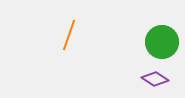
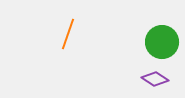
orange line: moved 1 px left, 1 px up
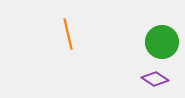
orange line: rotated 32 degrees counterclockwise
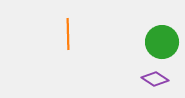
orange line: rotated 12 degrees clockwise
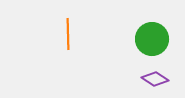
green circle: moved 10 px left, 3 px up
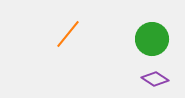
orange line: rotated 40 degrees clockwise
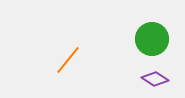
orange line: moved 26 px down
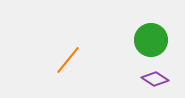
green circle: moved 1 px left, 1 px down
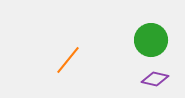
purple diamond: rotated 20 degrees counterclockwise
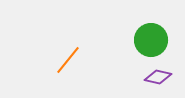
purple diamond: moved 3 px right, 2 px up
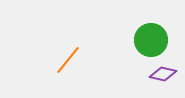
purple diamond: moved 5 px right, 3 px up
